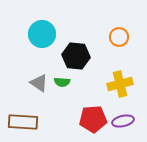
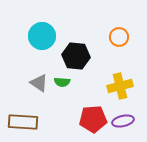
cyan circle: moved 2 px down
yellow cross: moved 2 px down
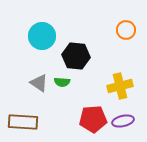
orange circle: moved 7 px right, 7 px up
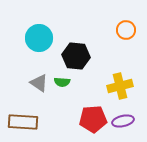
cyan circle: moved 3 px left, 2 px down
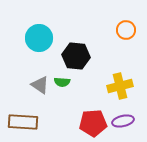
gray triangle: moved 1 px right, 2 px down
red pentagon: moved 4 px down
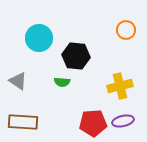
gray triangle: moved 22 px left, 4 px up
